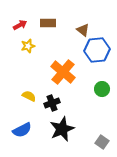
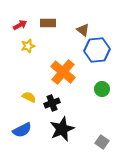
yellow semicircle: moved 1 px down
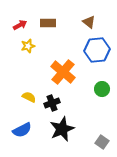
brown triangle: moved 6 px right, 8 px up
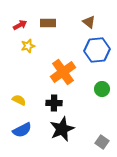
orange cross: rotated 15 degrees clockwise
yellow semicircle: moved 10 px left, 3 px down
black cross: moved 2 px right; rotated 21 degrees clockwise
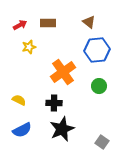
yellow star: moved 1 px right, 1 px down
green circle: moved 3 px left, 3 px up
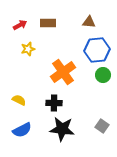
brown triangle: rotated 32 degrees counterclockwise
yellow star: moved 1 px left, 2 px down
green circle: moved 4 px right, 11 px up
black star: rotated 30 degrees clockwise
gray square: moved 16 px up
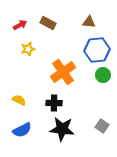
brown rectangle: rotated 28 degrees clockwise
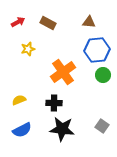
red arrow: moved 2 px left, 3 px up
yellow semicircle: rotated 48 degrees counterclockwise
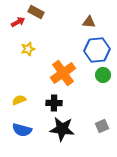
brown rectangle: moved 12 px left, 11 px up
orange cross: moved 1 px down
gray square: rotated 32 degrees clockwise
blue semicircle: rotated 42 degrees clockwise
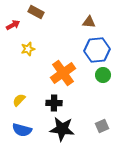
red arrow: moved 5 px left, 3 px down
yellow semicircle: rotated 24 degrees counterclockwise
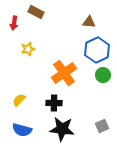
red arrow: moved 1 px right, 2 px up; rotated 128 degrees clockwise
blue hexagon: rotated 20 degrees counterclockwise
orange cross: moved 1 px right
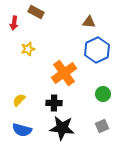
green circle: moved 19 px down
black star: moved 1 px up
